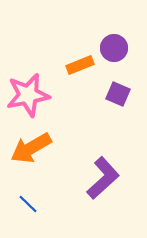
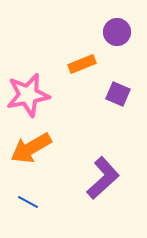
purple circle: moved 3 px right, 16 px up
orange rectangle: moved 2 px right, 1 px up
blue line: moved 2 px up; rotated 15 degrees counterclockwise
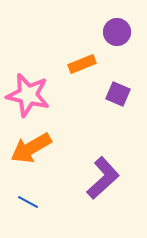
pink star: rotated 24 degrees clockwise
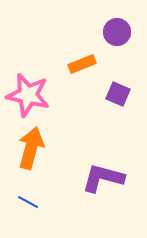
orange arrow: rotated 135 degrees clockwise
purple L-shape: rotated 123 degrees counterclockwise
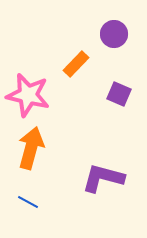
purple circle: moved 3 px left, 2 px down
orange rectangle: moved 6 px left; rotated 24 degrees counterclockwise
purple square: moved 1 px right
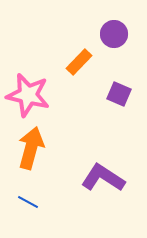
orange rectangle: moved 3 px right, 2 px up
purple L-shape: rotated 18 degrees clockwise
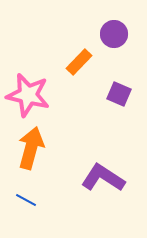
blue line: moved 2 px left, 2 px up
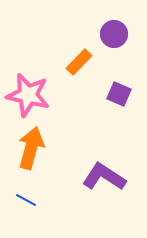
purple L-shape: moved 1 px right, 1 px up
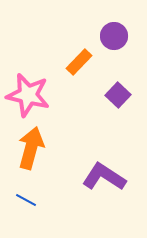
purple circle: moved 2 px down
purple square: moved 1 px left, 1 px down; rotated 20 degrees clockwise
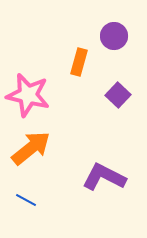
orange rectangle: rotated 28 degrees counterclockwise
orange arrow: rotated 36 degrees clockwise
purple L-shape: rotated 6 degrees counterclockwise
